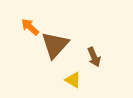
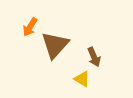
orange arrow: rotated 102 degrees counterclockwise
yellow triangle: moved 9 px right, 1 px up
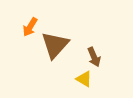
yellow triangle: moved 2 px right
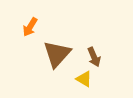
brown triangle: moved 2 px right, 9 px down
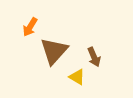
brown triangle: moved 3 px left, 3 px up
yellow triangle: moved 7 px left, 2 px up
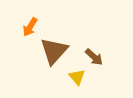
brown arrow: rotated 24 degrees counterclockwise
yellow triangle: rotated 18 degrees clockwise
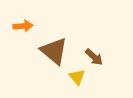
orange arrow: moved 7 px left, 1 px up; rotated 126 degrees counterclockwise
brown triangle: rotated 32 degrees counterclockwise
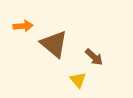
brown triangle: moved 7 px up
yellow triangle: moved 1 px right, 3 px down
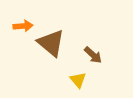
brown triangle: moved 3 px left, 1 px up
brown arrow: moved 1 px left, 2 px up
